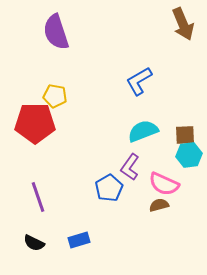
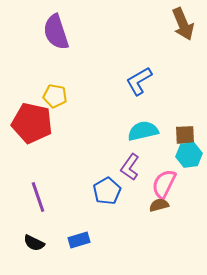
red pentagon: moved 3 px left; rotated 12 degrees clockwise
cyan semicircle: rotated 8 degrees clockwise
pink semicircle: rotated 92 degrees clockwise
blue pentagon: moved 2 px left, 3 px down
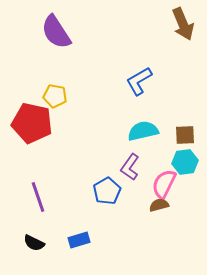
purple semicircle: rotated 15 degrees counterclockwise
cyan hexagon: moved 4 px left, 7 px down
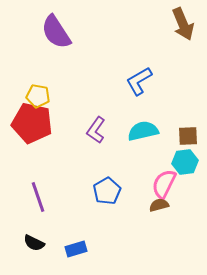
yellow pentagon: moved 17 px left
brown square: moved 3 px right, 1 px down
purple L-shape: moved 34 px left, 37 px up
blue rectangle: moved 3 px left, 9 px down
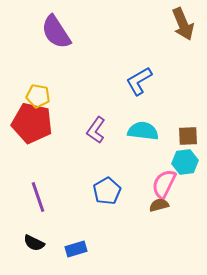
cyan semicircle: rotated 20 degrees clockwise
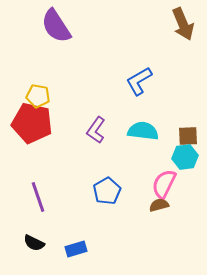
purple semicircle: moved 6 px up
cyan hexagon: moved 5 px up
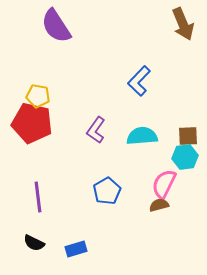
blue L-shape: rotated 16 degrees counterclockwise
cyan semicircle: moved 1 px left, 5 px down; rotated 12 degrees counterclockwise
purple line: rotated 12 degrees clockwise
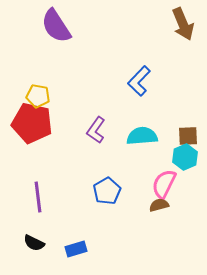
cyan hexagon: rotated 15 degrees counterclockwise
